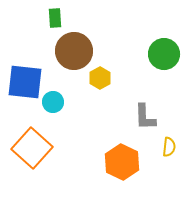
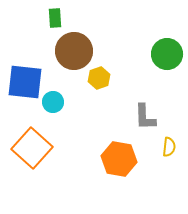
green circle: moved 3 px right
yellow hexagon: moved 1 px left; rotated 10 degrees clockwise
orange hexagon: moved 3 px left, 3 px up; rotated 16 degrees counterclockwise
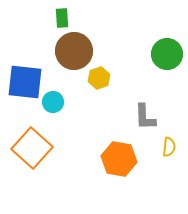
green rectangle: moved 7 px right
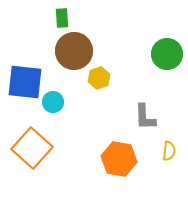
yellow semicircle: moved 4 px down
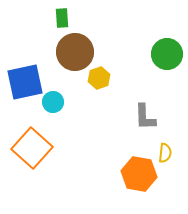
brown circle: moved 1 px right, 1 px down
blue square: rotated 18 degrees counterclockwise
yellow semicircle: moved 4 px left, 2 px down
orange hexagon: moved 20 px right, 15 px down
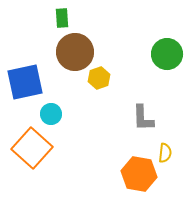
cyan circle: moved 2 px left, 12 px down
gray L-shape: moved 2 px left, 1 px down
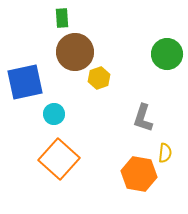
cyan circle: moved 3 px right
gray L-shape: rotated 20 degrees clockwise
orange square: moved 27 px right, 11 px down
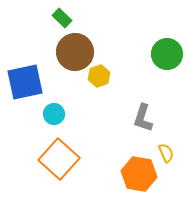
green rectangle: rotated 42 degrees counterclockwise
yellow hexagon: moved 2 px up
yellow semicircle: moved 1 px right; rotated 30 degrees counterclockwise
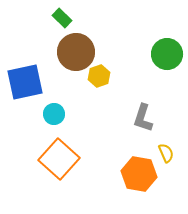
brown circle: moved 1 px right
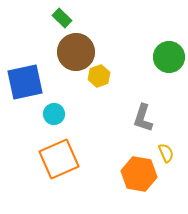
green circle: moved 2 px right, 3 px down
orange square: rotated 24 degrees clockwise
